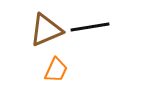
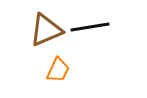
orange trapezoid: moved 2 px right
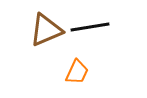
orange trapezoid: moved 19 px right, 2 px down
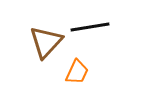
brown triangle: moved 12 px down; rotated 24 degrees counterclockwise
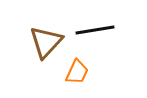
black line: moved 5 px right, 3 px down
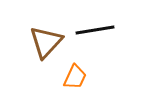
orange trapezoid: moved 2 px left, 5 px down
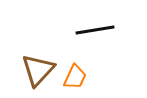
brown triangle: moved 8 px left, 28 px down
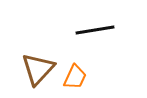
brown triangle: moved 1 px up
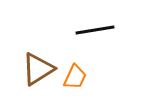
brown triangle: rotated 15 degrees clockwise
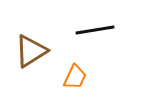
brown triangle: moved 7 px left, 18 px up
